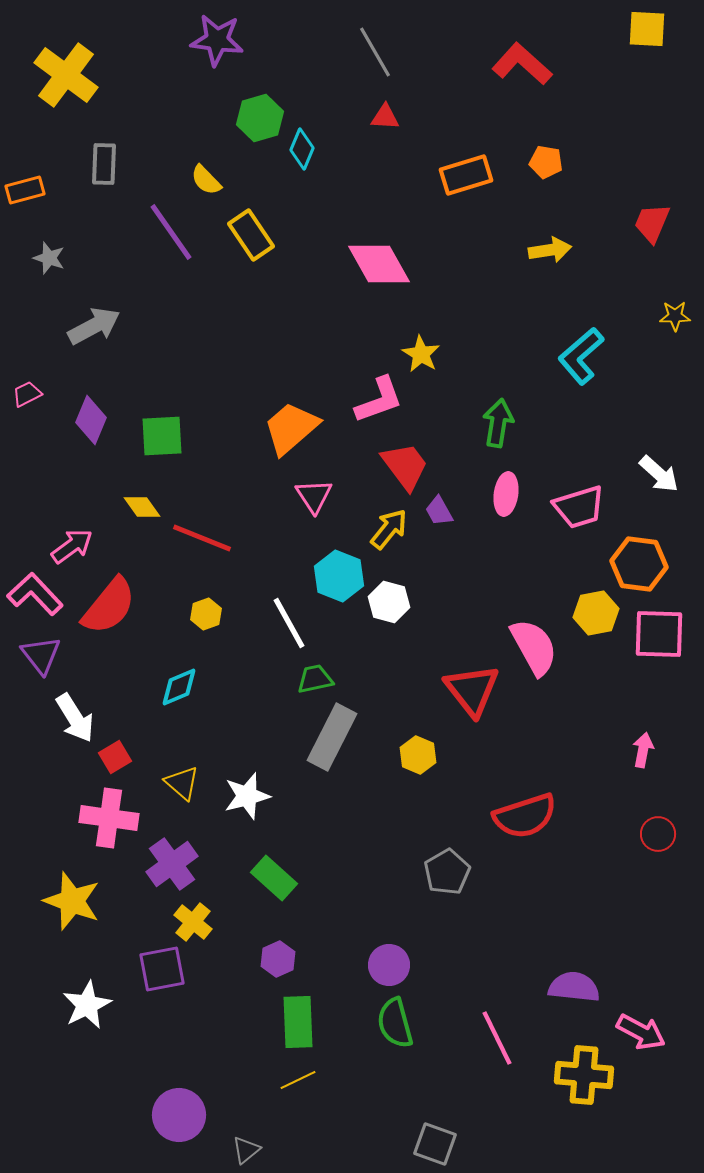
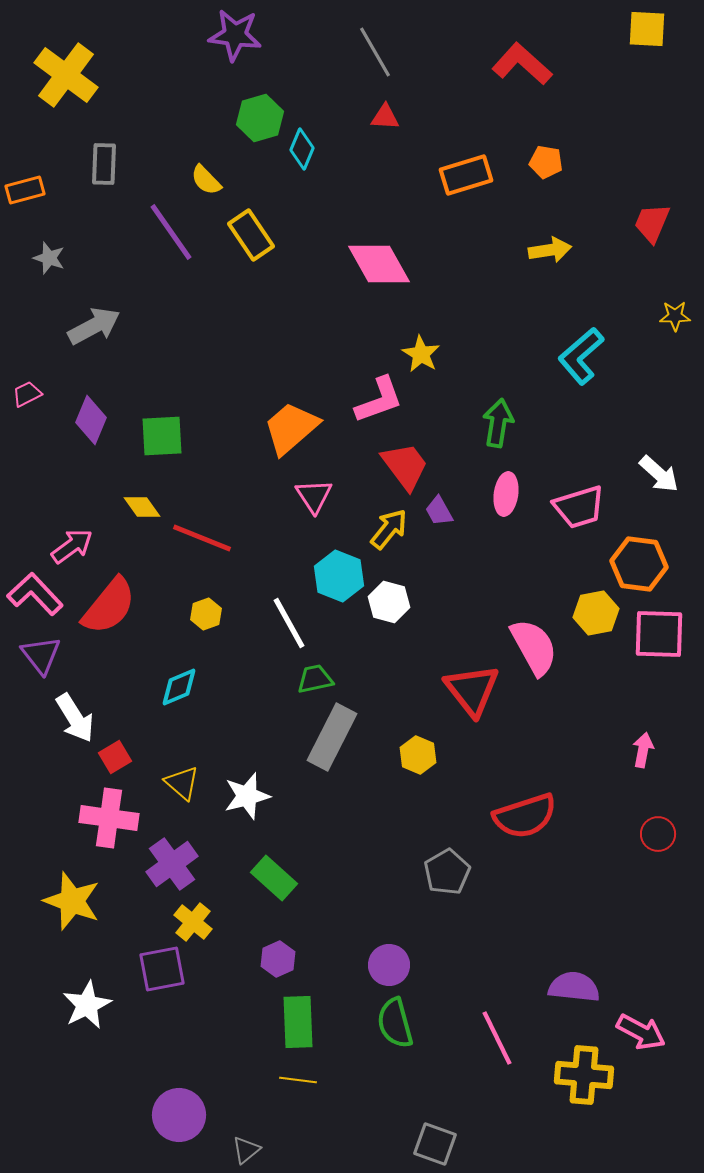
purple star at (217, 40): moved 18 px right, 5 px up
yellow line at (298, 1080): rotated 33 degrees clockwise
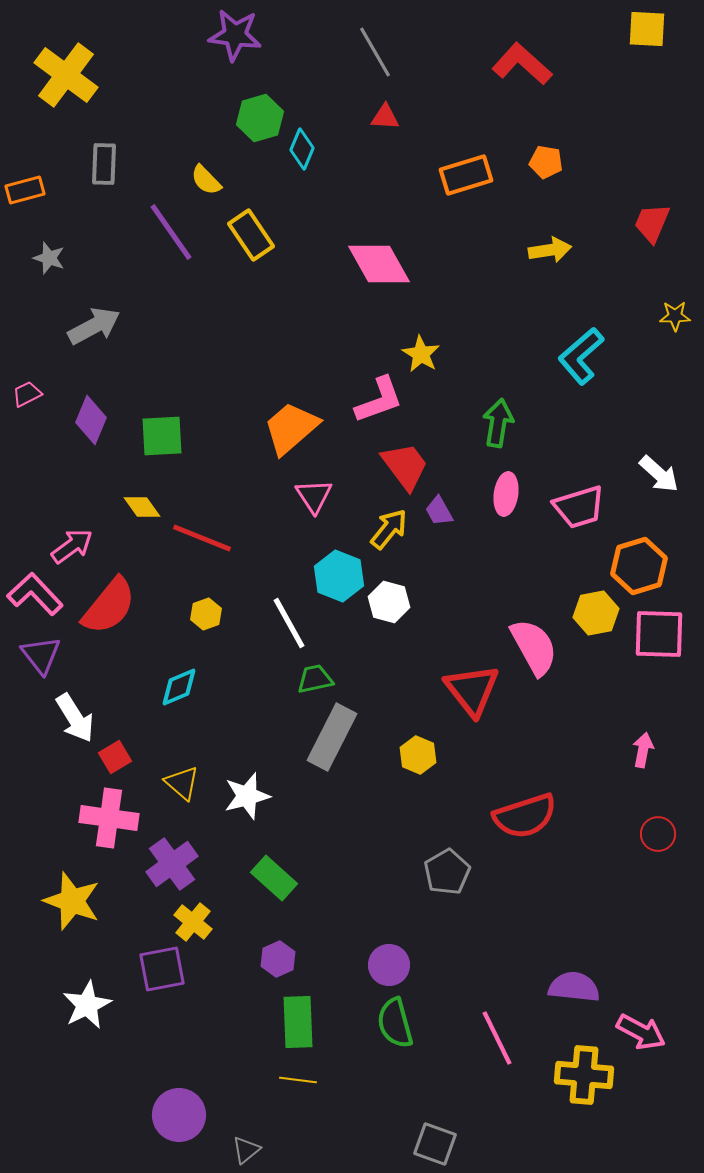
orange hexagon at (639, 564): moved 2 px down; rotated 24 degrees counterclockwise
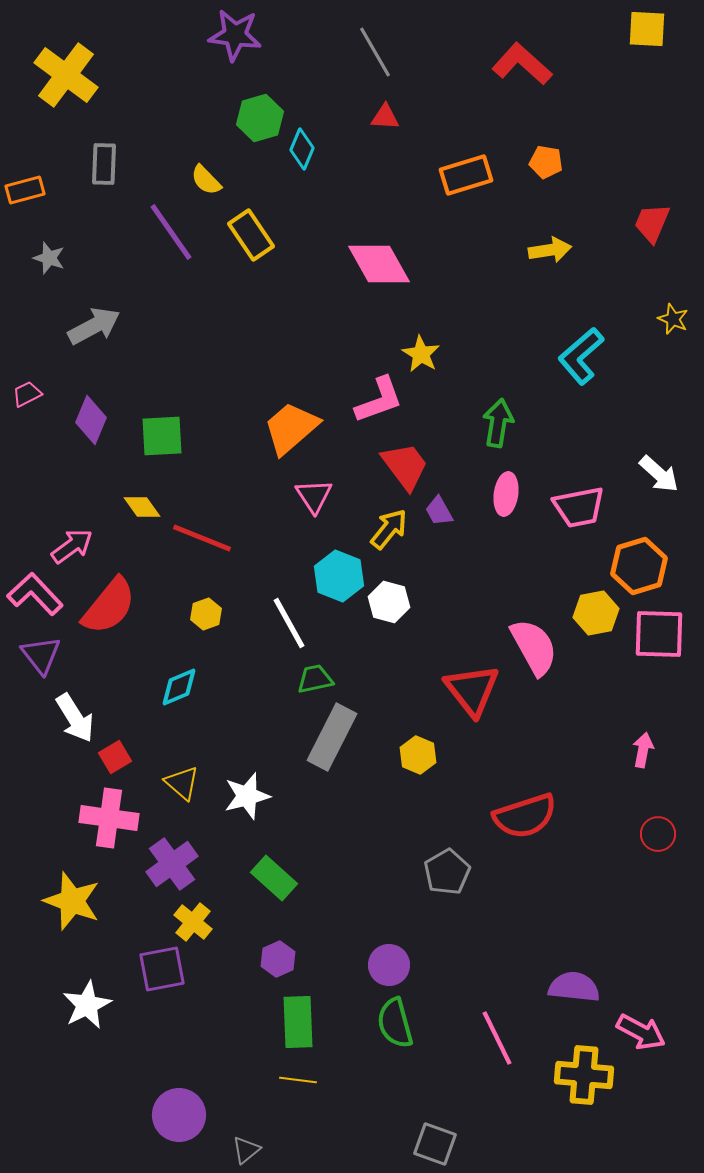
yellow star at (675, 316): moved 2 px left, 3 px down; rotated 24 degrees clockwise
pink trapezoid at (579, 507): rotated 6 degrees clockwise
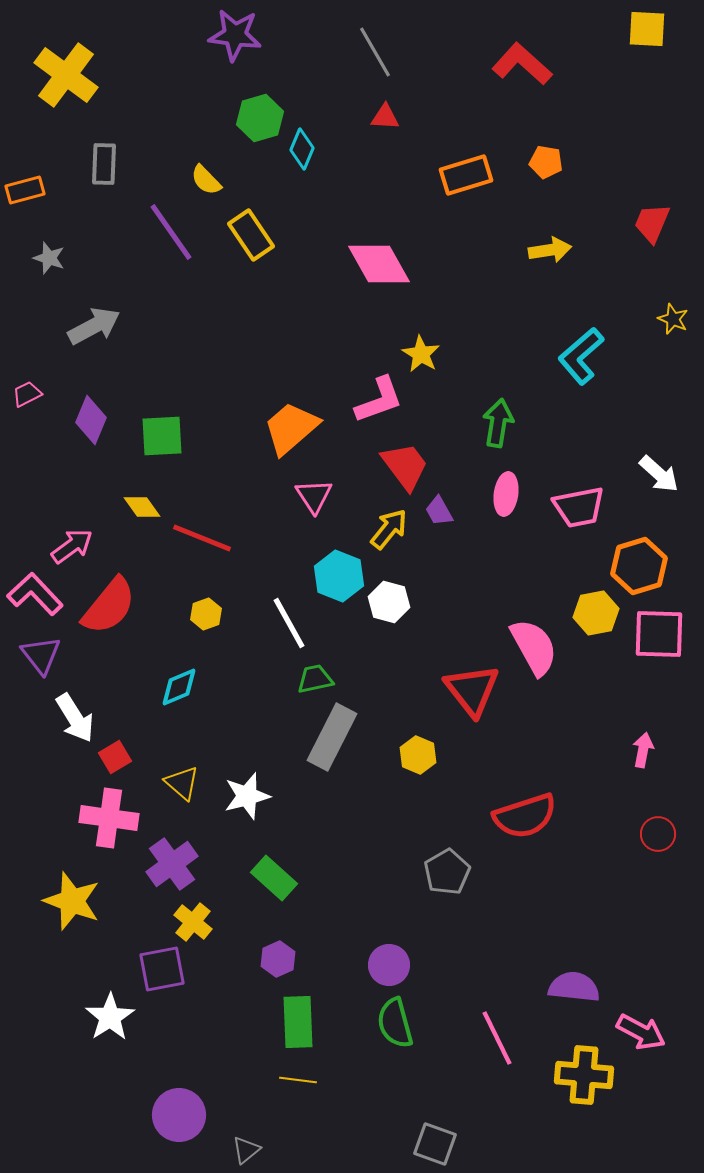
white star at (87, 1005): moved 23 px right, 12 px down; rotated 6 degrees counterclockwise
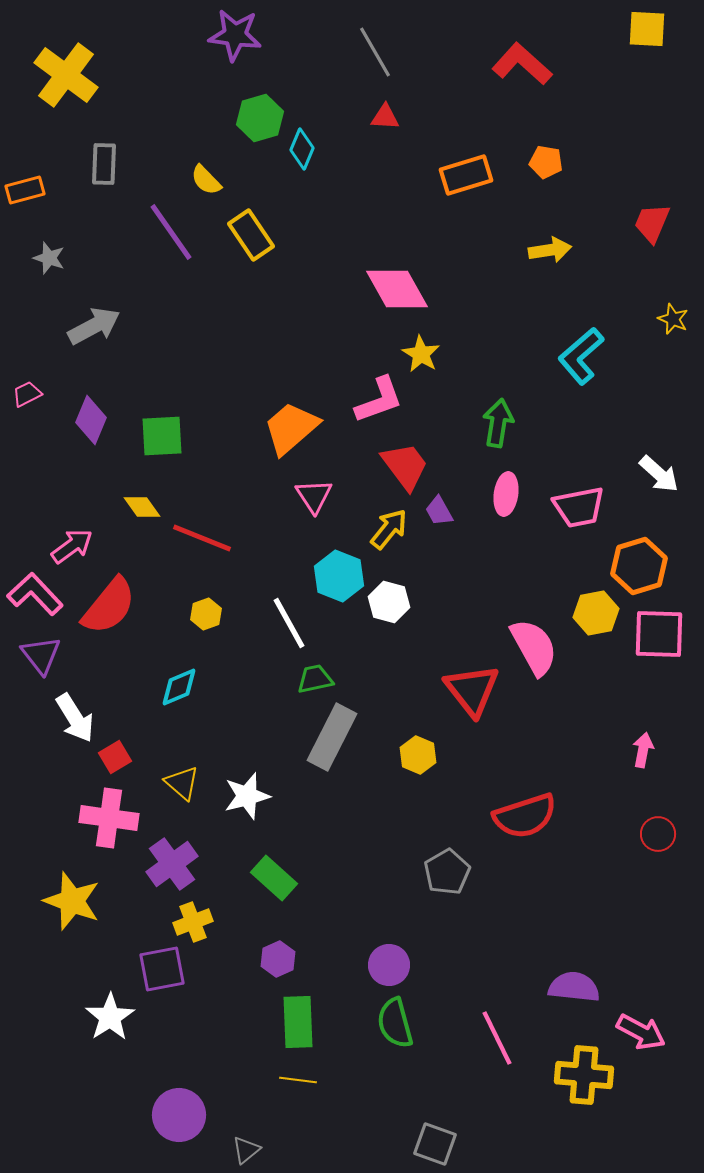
pink diamond at (379, 264): moved 18 px right, 25 px down
yellow cross at (193, 922): rotated 30 degrees clockwise
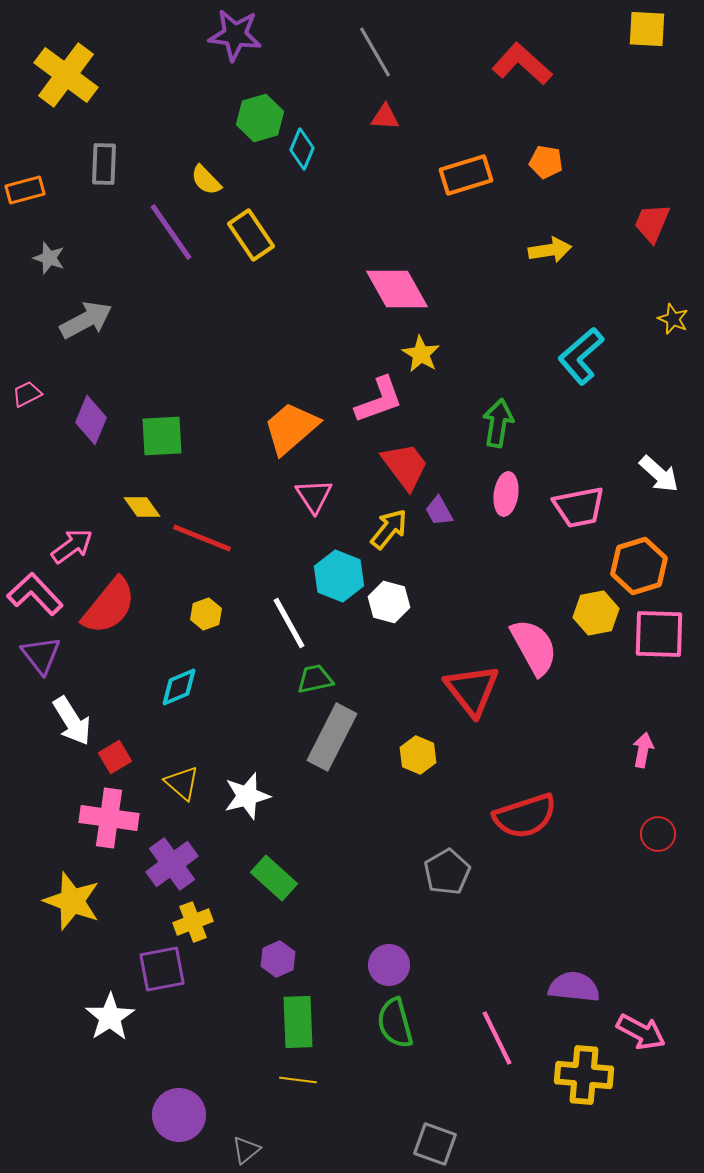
gray arrow at (94, 326): moved 8 px left, 6 px up
white arrow at (75, 718): moved 3 px left, 3 px down
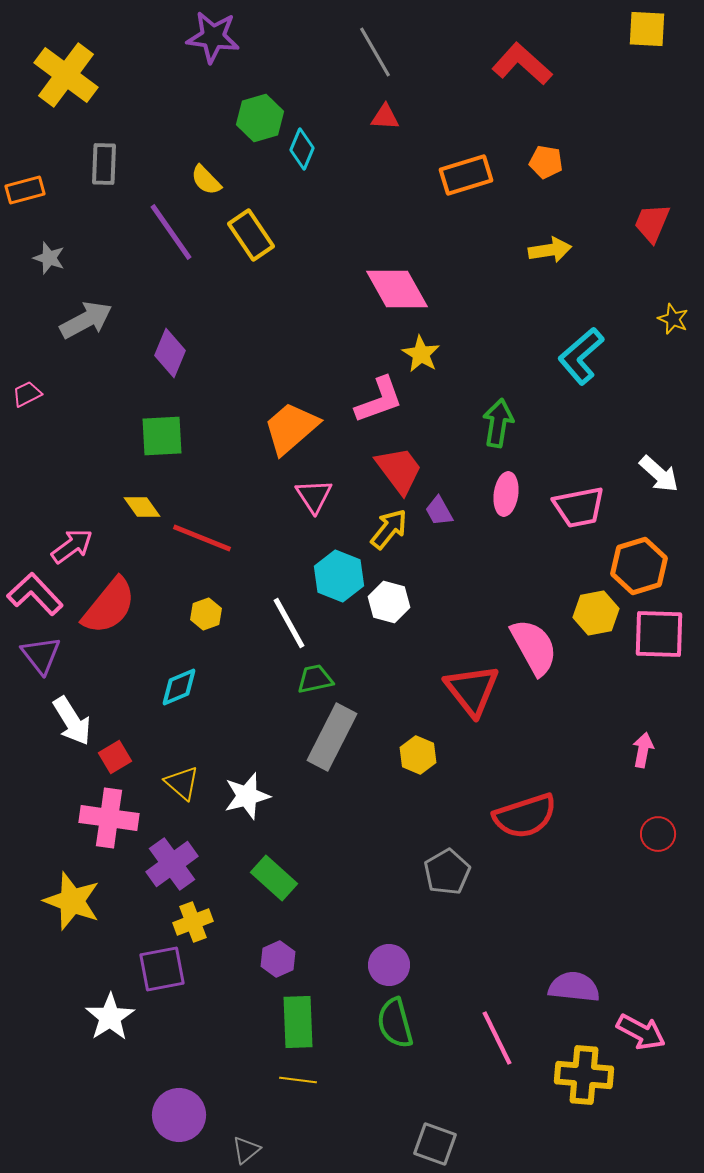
purple star at (235, 35): moved 22 px left, 2 px down
purple diamond at (91, 420): moved 79 px right, 67 px up
red trapezoid at (405, 466): moved 6 px left, 4 px down
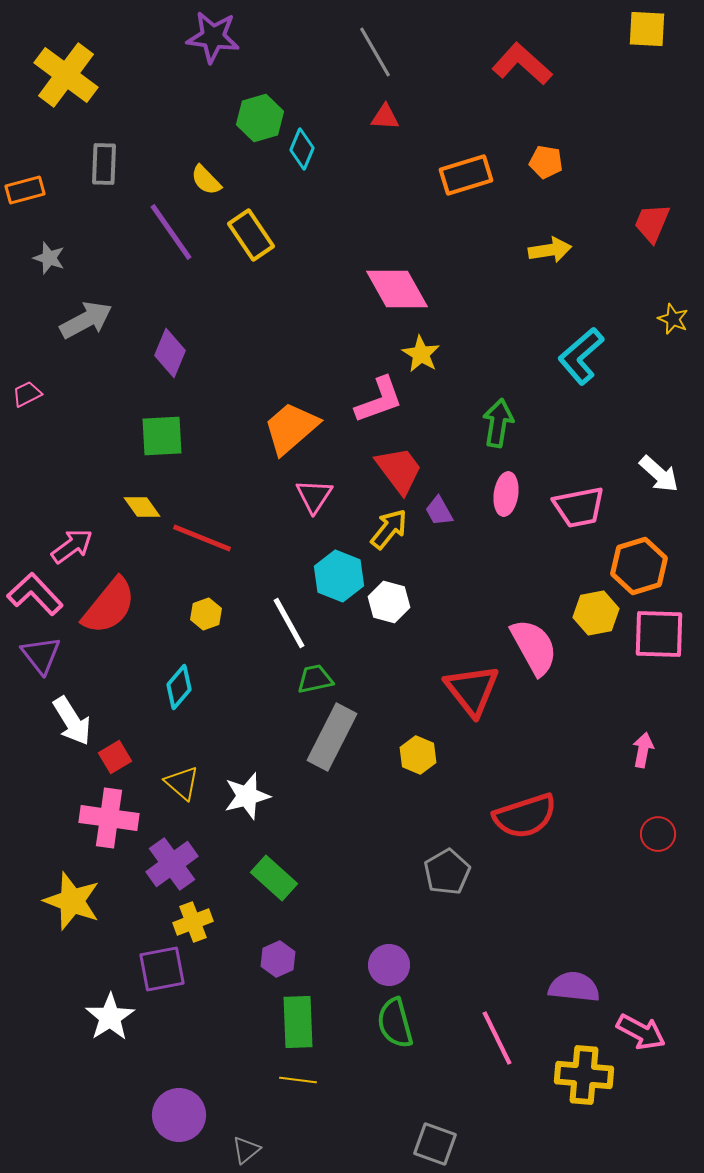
pink triangle at (314, 496): rotated 6 degrees clockwise
cyan diamond at (179, 687): rotated 27 degrees counterclockwise
